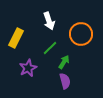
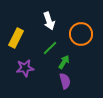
purple star: moved 3 px left; rotated 18 degrees clockwise
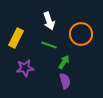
green line: moved 1 px left, 3 px up; rotated 63 degrees clockwise
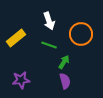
yellow rectangle: rotated 24 degrees clockwise
purple star: moved 4 px left, 12 px down
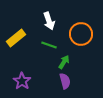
purple star: moved 1 px right, 1 px down; rotated 30 degrees counterclockwise
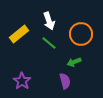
yellow rectangle: moved 3 px right, 4 px up
green line: moved 2 px up; rotated 21 degrees clockwise
green arrow: moved 10 px right; rotated 144 degrees counterclockwise
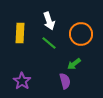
yellow rectangle: moved 1 px right, 1 px up; rotated 48 degrees counterclockwise
green arrow: moved 2 px down; rotated 16 degrees counterclockwise
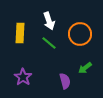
orange circle: moved 1 px left
green arrow: moved 11 px right, 4 px down
purple star: moved 1 px right, 4 px up
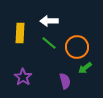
white arrow: rotated 108 degrees clockwise
orange circle: moved 3 px left, 13 px down
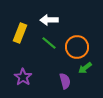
white arrow: moved 1 px up
yellow rectangle: rotated 18 degrees clockwise
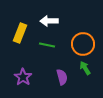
white arrow: moved 1 px down
green line: moved 2 px left, 2 px down; rotated 28 degrees counterclockwise
orange circle: moved 6 px right, 3 px up
green arrow: rotated 96 degrees clockwise
purple semicircle: moved 3 px left, 4 px up
